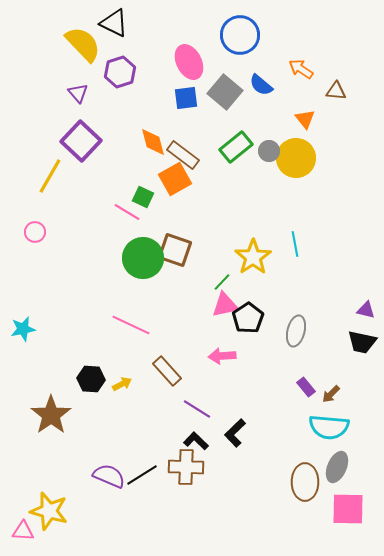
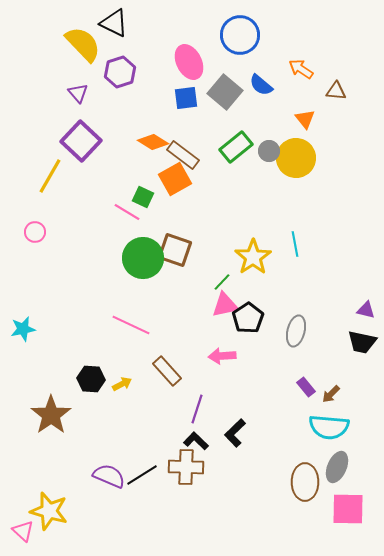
orange diamond at (153, 142): rotated 44 degrees counterclockwise
purple line at (197, 409): rotated 76 degrees clockwise
pink triangle at (23, 531): rotated 40 degrees clockwise
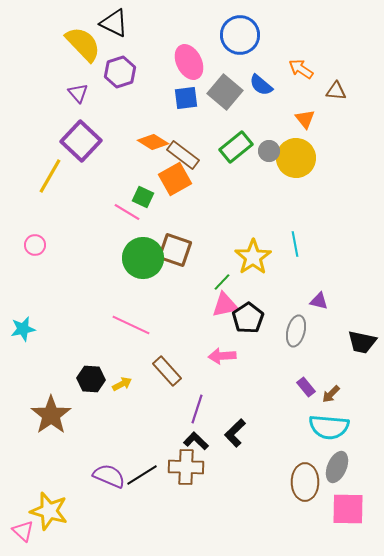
pink circle at (35, 232): moved 13 px down
purple triangle at (366, 310): moved 47 px left, 9 px up
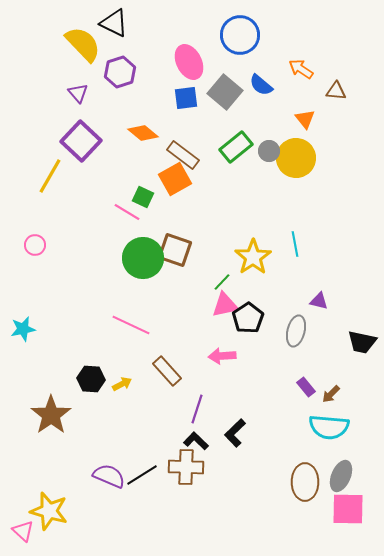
orange diamond at (153, 142): moved 10 px left, 9 px up; rotated 8 degrees clockwise
gray ellipse at (337, 467): moved 4 px right, 9 px down
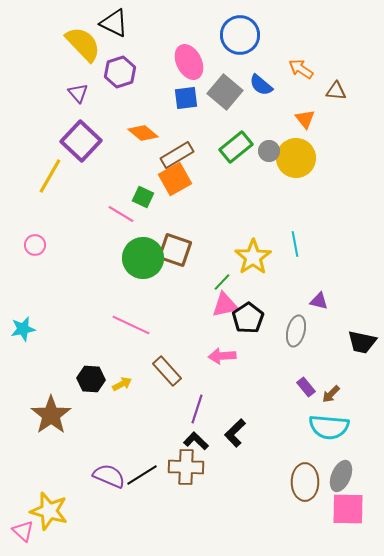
brown rectangle at (183, 155): moved 6 px left; rotated 68 degrees counterclockwise
pink line at (127, 212): moved 6 px left, 2 px down
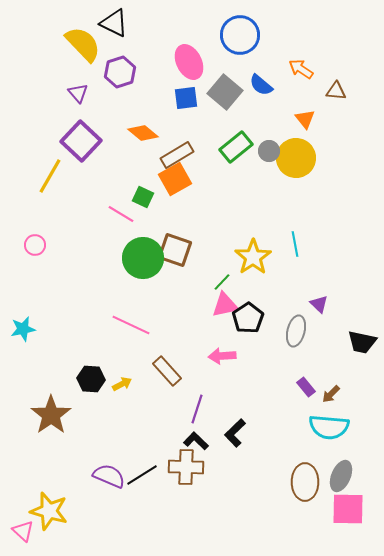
purple triangle at (319, 301): moved 3 px down; rotated 30 degrees clockwise
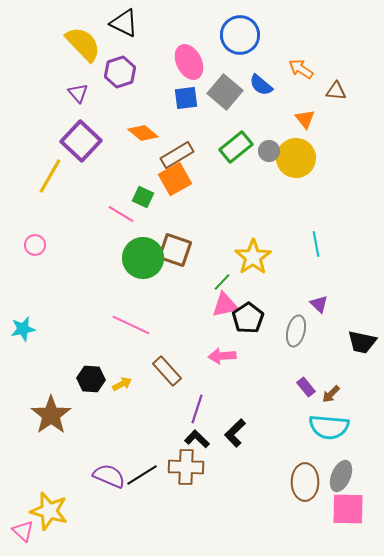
black triangle at (114, 23): moved 10 px right
cyan line at (295, 244): moved 21 px right
black L-shape at (196, 441): moved 1 px right, 2 px up
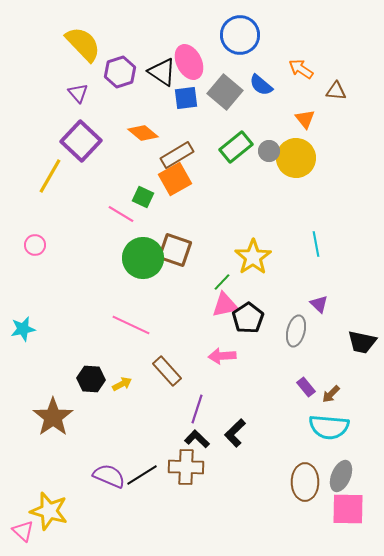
black triangle at (124, 23): moved 38 px right, 49 px down; rotated 8 degrees clockwise
brown star at (51, 415): moved 2 px right, 2 px down
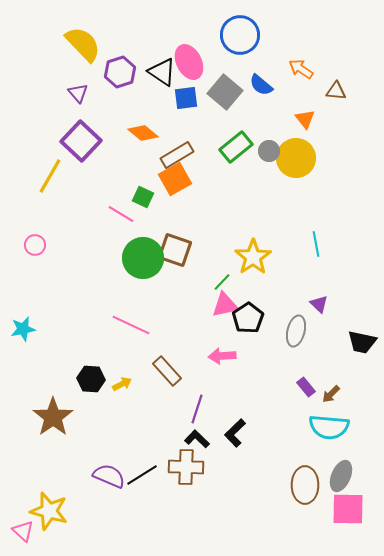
brown ellipse at (305, 482): moved 3 px down
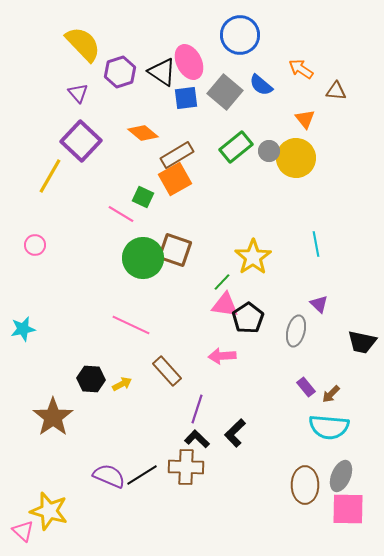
pink triangle at (225, 305): rotated 20 degrees clockwise
